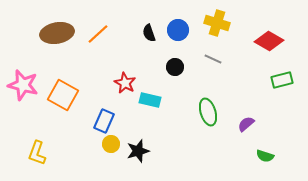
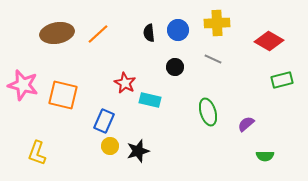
yellow cross: rotated 20 degrees counterclockwise
black semicircle: rotated 12 degrees clockwise
orange square: rotated 16 degrees counterclockwise
yellow circle: moved 1 px left, 2 px down
green semicircle: rotated 18 degrees counterclockwise
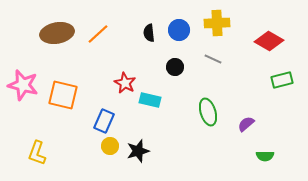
blue circle: moved 1 px right
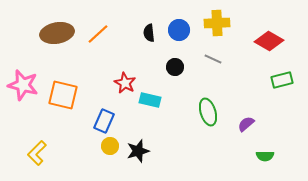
yellow L-shape: rotated 25 degrees clockwise
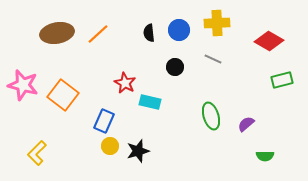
orange square: rotated 24 degrees clockwise
cyan rectangle: moved 2 px down
green ellipse: moved 3 px right, 4 px down
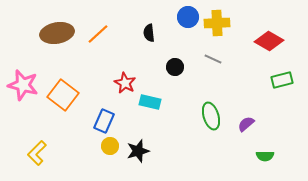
blue circle: moved 9 px right, 13 px up
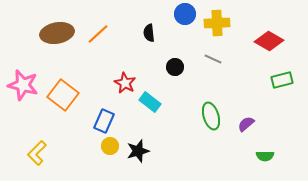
blue circle: moved 3 px left, 3 px up
cyan rectangle: rotated 25 degrees clockwise
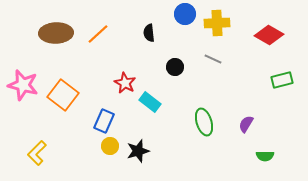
brown ellipse: moved 1 px left; rotated 8 degrees clockwise
red diamond: moved 6 px up
green ellipse: moved 7 px left, 6 px down
purple semicircle: rotated 18 degrees counterclockwise
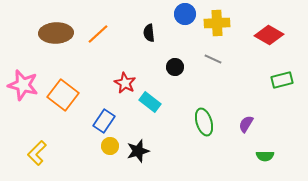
blue rectangle: rotated 10 degrees clockwise
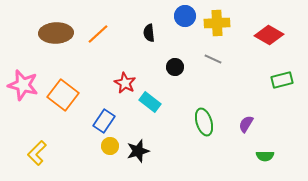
blue circle: moved 2 px down
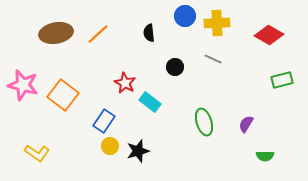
brown ellipse: rotated 8 degrees counterclockwise
yellow L-shape: rotated 100 degrees counterclockwise
